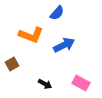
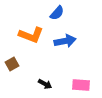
blue arrow: moved 1 px right, 4 px up; rotated 15 degrees clockwise
pink rectangle: moved 2 px down; rotated 24 degrees counterclockwise
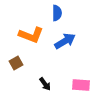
blue semicircle: rotated 42 degrees counterclockwise
blue arrow: rotated 20 degrees counterclockwise
brown square: moved 4 px right, 1 px up
black arrow: rotated 24 degrees clockwise
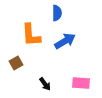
orange L-shape: rotated 65 degrees clockwise
pink rectangle: moved 2 px up
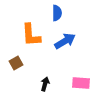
black arrow: rotated 128 degrees counterclockwise
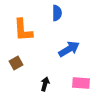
orange L-shape: moved 8 px left, 5 px up
blue arrow: moved 4 px right, 8 px down
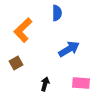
orange L-shape: rotated 50 degrees clockwise
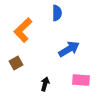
pink rectangle: moved 3 px up
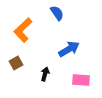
blue semicircle: rotated 35 degrees counterclockwise
black arrow: moved 10 px up
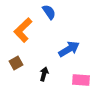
blue semicircle: moved 8 px left, 1 px up
black arrow: moved 1 px left
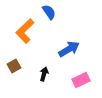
orange L-shape: moved 2 px right, 1 px down
brown square: moved 2 px left, 3 px down
pink rectangle: rotated 30 degrees counterclockwise
